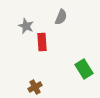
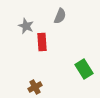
gray semicircle: moved 1 px left, 1 px up
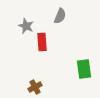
green rectangle: rotated 24 degrees clockwise
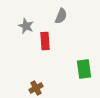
gray semicircle: moved 1 px right
red rectangle: moved 3 px right, 1 px up
brown cross: moved 1 px right, 1 px down
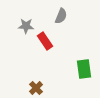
gray star: rotated 21 degrees counterclockwise
red rectangle: rotated 30 degrees counterclockwise
brown cross: rotated 16 degrees counterclockwise
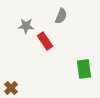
brown cross: moved 25 px left
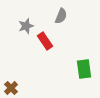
gray star: rotated 21 degrees counterclockwise
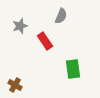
gray star: moved 6 px left
green rectangle: moved 11 px left
brown cross: moved 4 px right, 3 px up; rotated 16 degrees counterclockwise
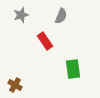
gray star: moved 1 px right, 11 px up
